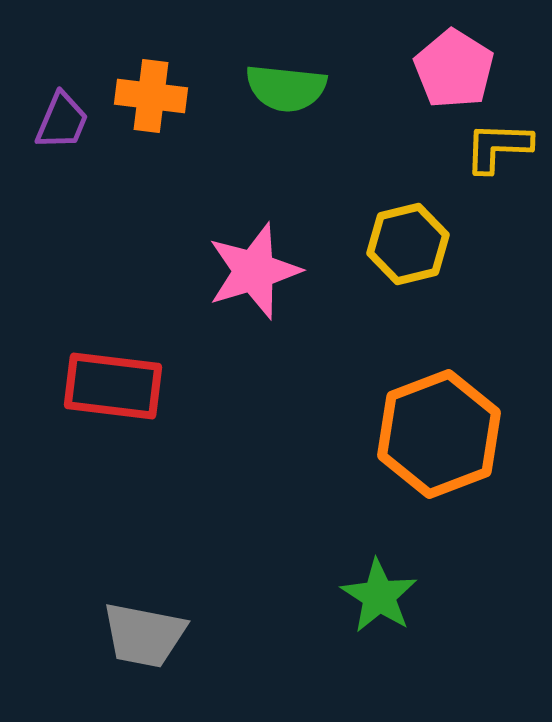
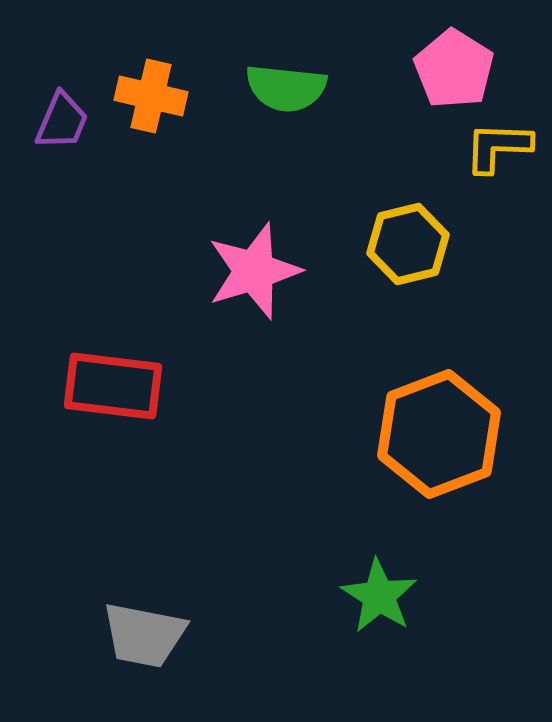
orange cross: rotated 6 degrees clockwise
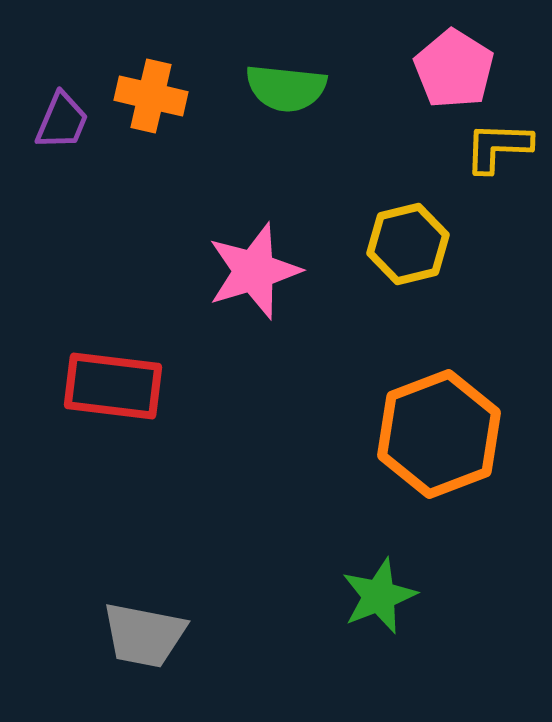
green star: rotated 18 degrees clockwise
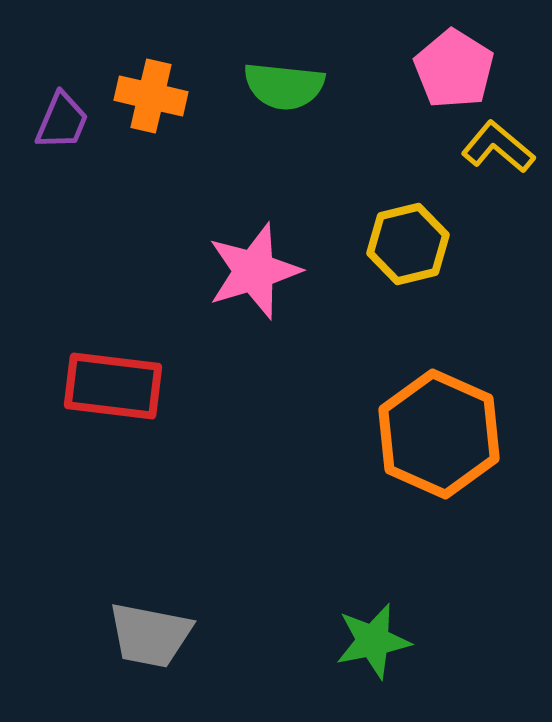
green semicircle: moved 2 px left, 2 px up
yellow L-shape: rotated 38 degrees clockwise
orange hexagon: rotated 15 degrees counterclockwise
green star: moved 6 px left, 45 px down; rotated 10 degrees clockwise
gray trapezoid: moved 6 px right
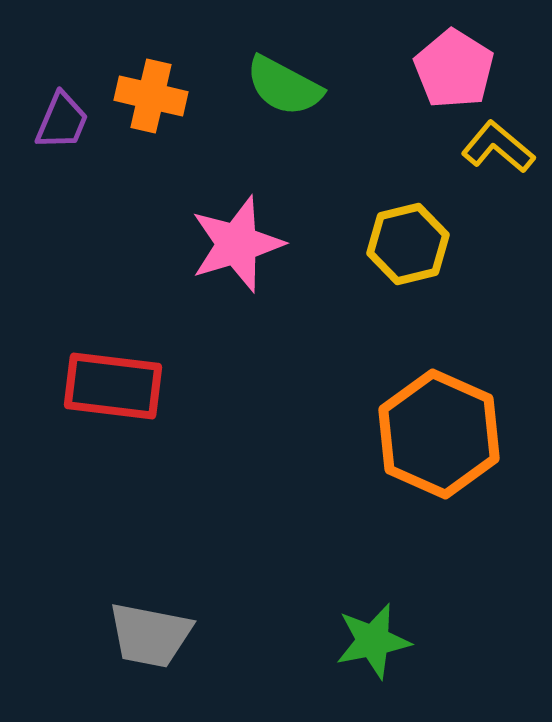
green semicircle: rotated 22 degrees clockwise
pink star: moved 17 px left, 27 px up
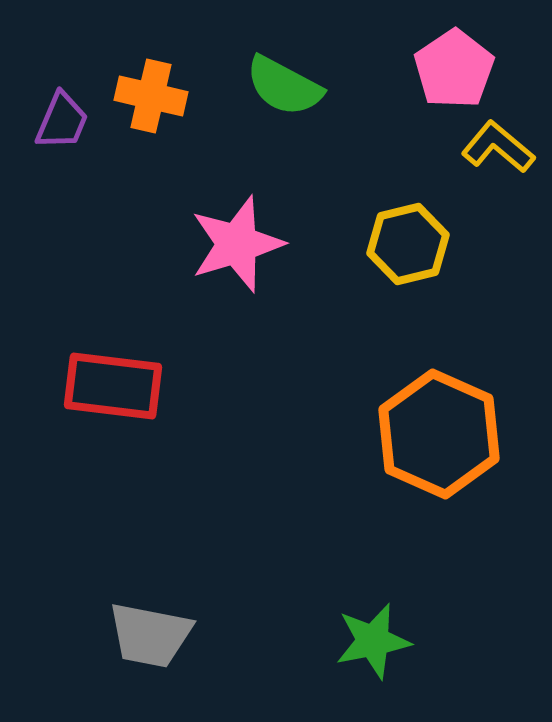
pink pentagon: rotated 6 degrees clockwise
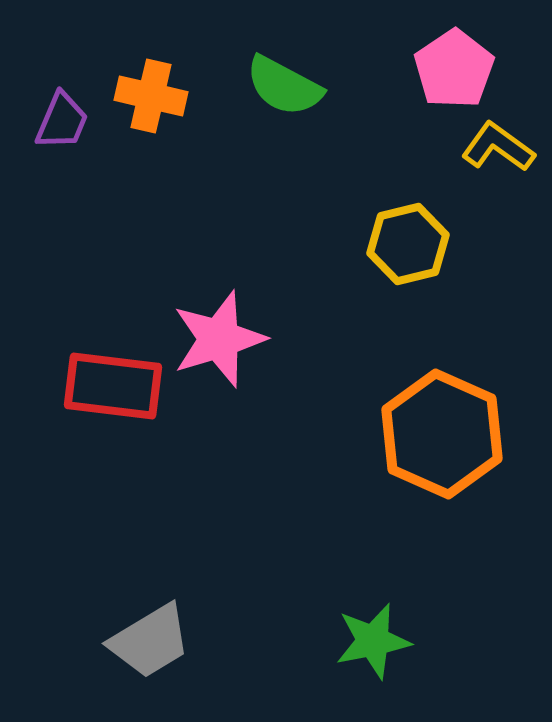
yellow L-shape: rotated 4 degrees counterclockwise
pink star: moved 18 px left, 95 px down
orange hexagon: moved 3 px right
gray trapezoid: moved 6 px down; rotated 42 degrees counterclockwise
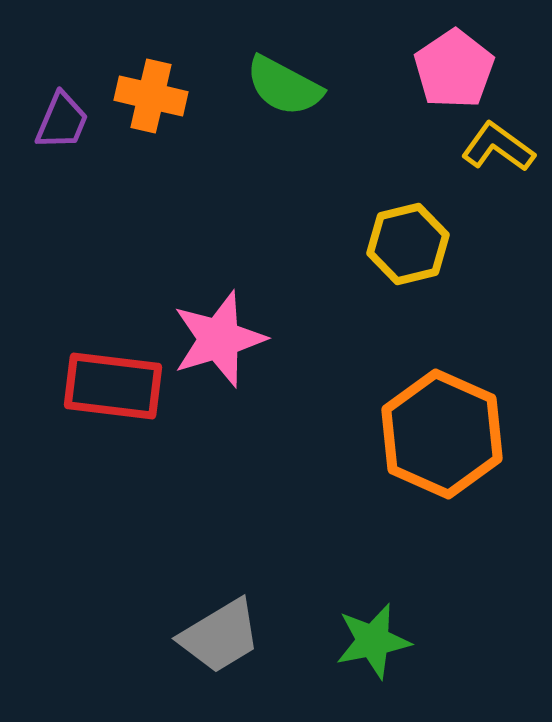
gray trapezoid: moved 70 px right, 5 px up
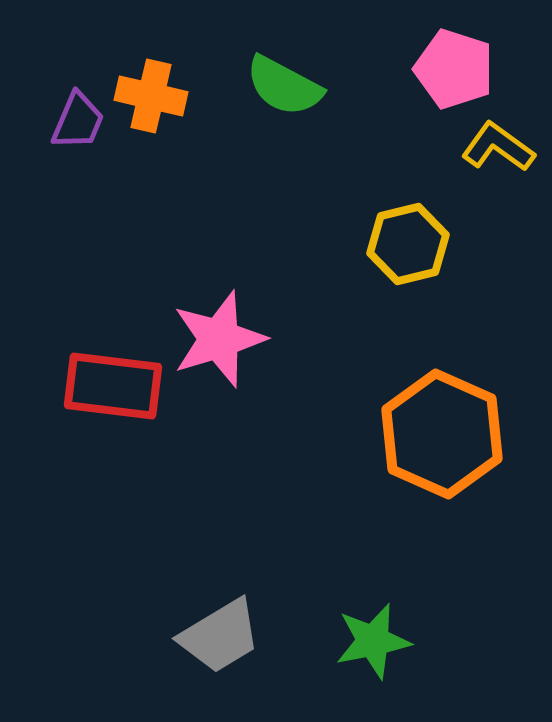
pink pentagon: rotated 20 degrees counterclockwise
purple trapezoid: moved 16 px right
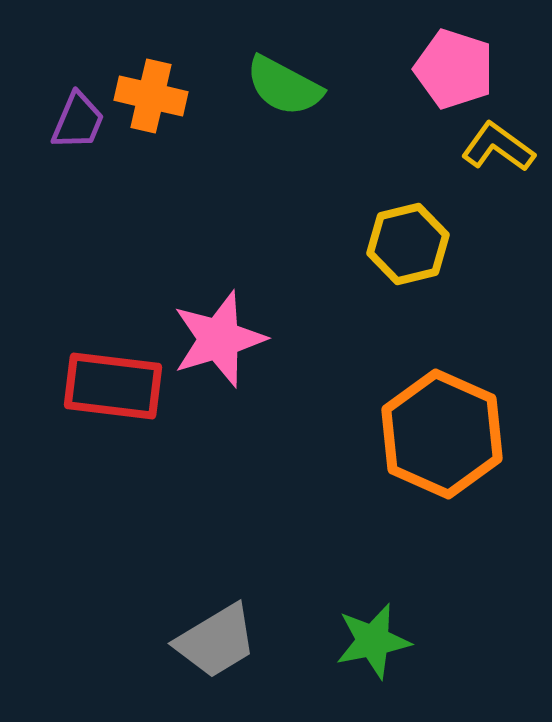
gray trapezoid: moved 4 px left, 5 px down
